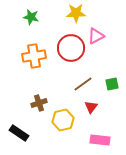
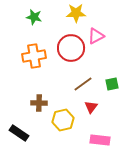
green star: moved 3 px right
brown cross: rotated 21 degrees clockwise
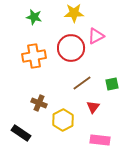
yellow star: moved 2 px left
brown line: moved 1 px left, 1 px up
brown cross: rotated 21 degrees clockwise
red triangle: moved 2 px right
yellow hexagon: rotated 15 degrees counterclockwise
black rectangle: moved 2 px right
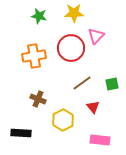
green star: moved 5 px right, 1 px up
pink triangle: rotated 18 degrees counterclockwise
brown cross: moved 1 px left, 4 px up
red triangle: rotated 16 degrees counterclockwise
black rectangle: rotated 30 degrees counterclockwise
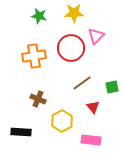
green square: moved 3 px down
yellow hexagon: moved 1 px left, 1 px down
black rectangle: moved 1 px up
pink rectangle: moved 9 px left
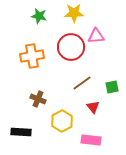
pink triangle: rotated 42 degrees clockwise
red circle: moved 1 px up
orange cross: moved 2 px left
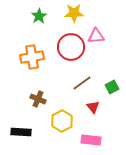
green star: rotated 28 degrees clockwise
orange cross: moved 1 px down
green square: rotated 16 degrees counterclockwise
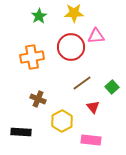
green square: rotated 16 degrees counterclockwise
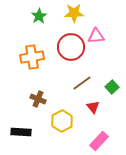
pink rectangle: moved 8 px right, 1 px down; rotated 54 degrees counterclockwise
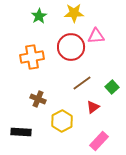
red triangle: rotated 32 degrees clockwise
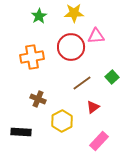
green square: moved 10 px up
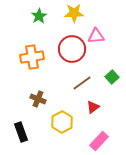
red circle: moved 1 px right, 2 px down
yellow hexagon: moved 1 px down
black rectangle: rotated 66 degrees clockwise
